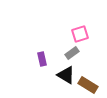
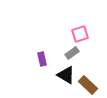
brown rectangle: rotated 12 degrees clockwise
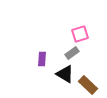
purple rectangle: rotated 16 degrees clockwise
black triangle: moved 1 px left, 1 px up
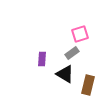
brown rectangle: rotated 60 degrees clockwise
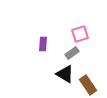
purple rectangle: moved 1 px right, 15 px up
brown rectangle: rotated 48 degrees counterclockwise
